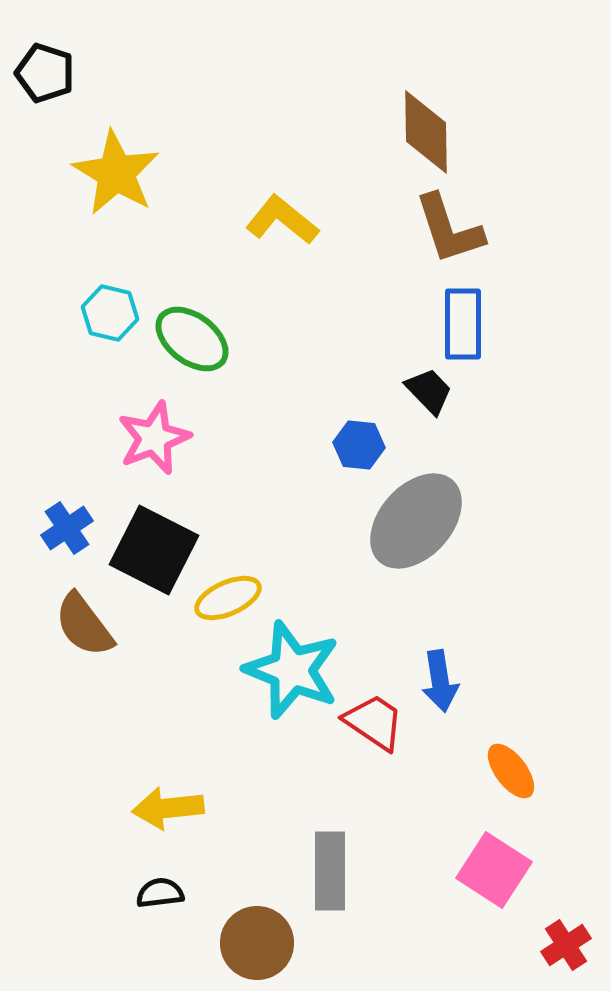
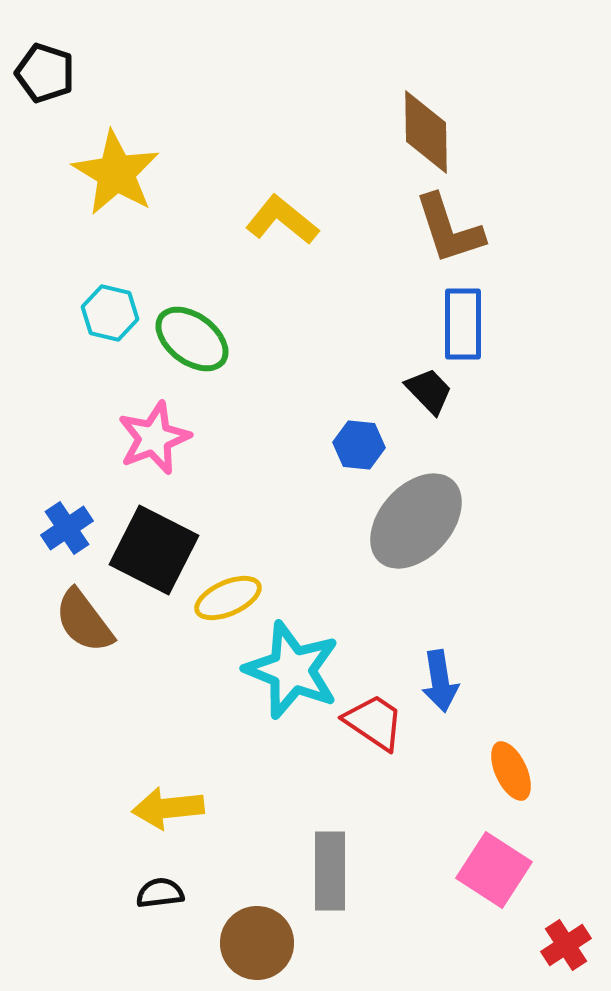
brown semicircle: moved 4 px up
orange ellipse: rotated 12 degrees clockwise
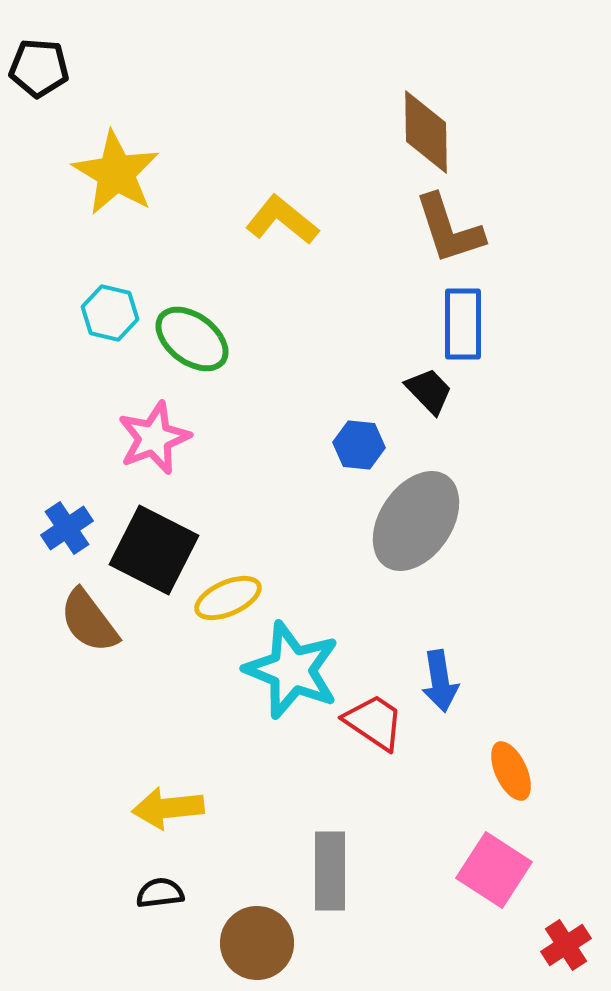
black pentagon: moved 6 px left, 5 px up; rotated 14 degrees counterclockwise
gray ellipse: rotated 8 degrees counterclockwise
brown semicircle: moved 5 px right
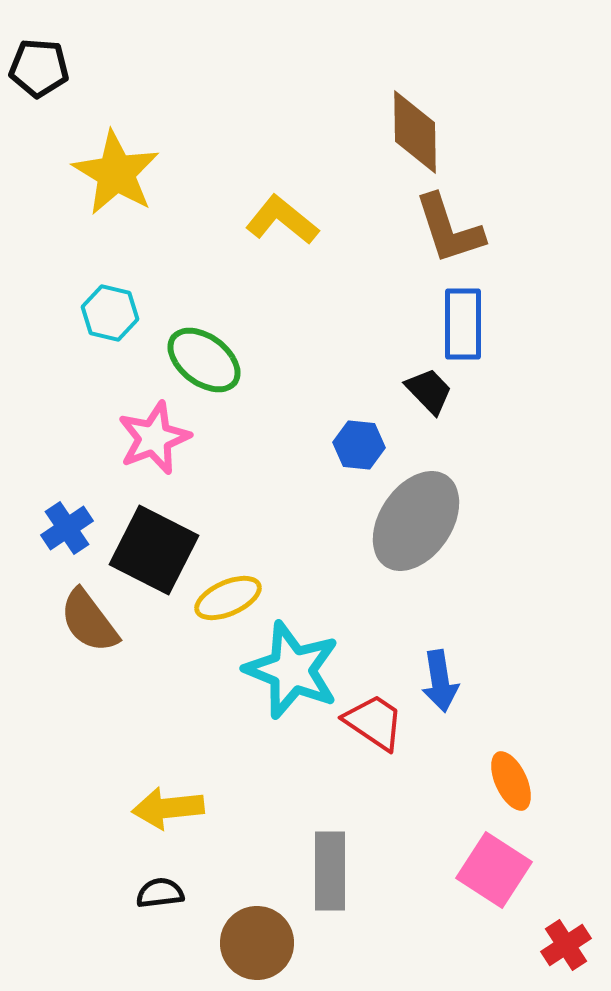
brown diamond: moved 11 px left
green ellipse: moved 12 px right, 21 px down
orange ellipse: moved 10 px down
